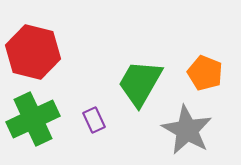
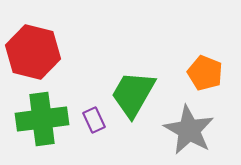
green trapezoid: moved 7 px left, 11 px down
green cross: moved 9 px right; rotated 18 degrees clockwise
gray star: moved 2 px right
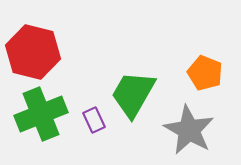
green cross: moved 1 px left, 5 px up; rotated 15 degrees counterclockwise
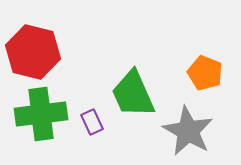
green trapezoid: rotated 54 degrees counterclockwise
green cross: rotated 15 degrees clockwise
purple rectangle: moved 2 px left, 2 px down
gray star: moved 1 px left, 1 px down
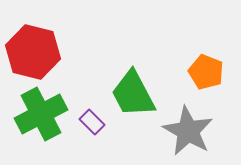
orange pentagon: moved 1 px right, 1 px up
green trapezoid: rotated 4 degrees counterclockwise
green cross: rotated 21 degrees counterclockwise
purple rectangle: rotated 20 degrees counterclockwise
